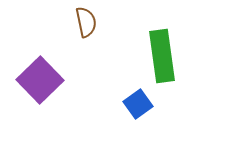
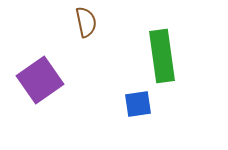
purple square: rotated 9 degrees clockwise
blue square: rotated 28 degrees clockwise
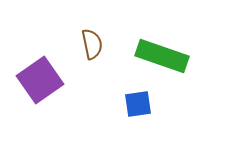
brown semicircle: moved 6 px right, 22 px down
green rectangle: rotated 63 degrees counterclockwise
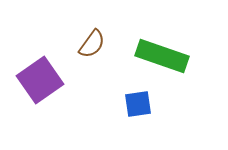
brown semicircle: rotated 48 degrees clockwise
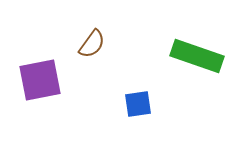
green rectangle: moved 35 px right
purple square: rotated 24 degrees clockwise
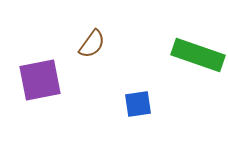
green rectangle: moved 1 px right, 1 px up
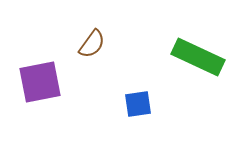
green rectangle: moved 2 px down; rotated 6 degrees clockwise
purple square: moved 2 px down
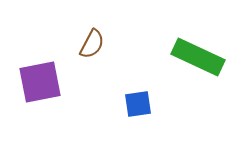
brown semicircle: rotated 8 degrees counterclockwise
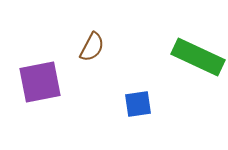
brown semicircle: moved 3 px down
